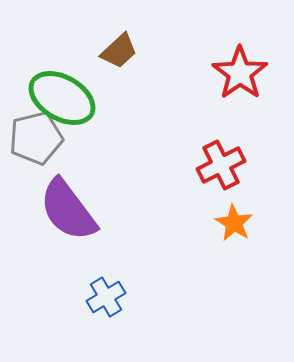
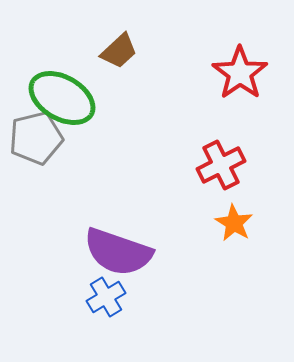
purple semicircle: moved 50 px right, 42 px down; rotated 34 degrees counterclockwise
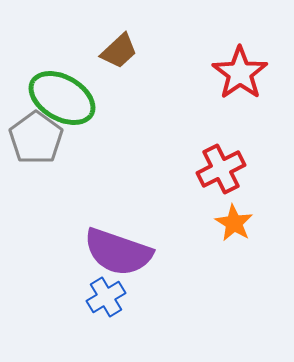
gray pentagon: rotated 22 degrees counterclockwise
red cross: moved 4 px down
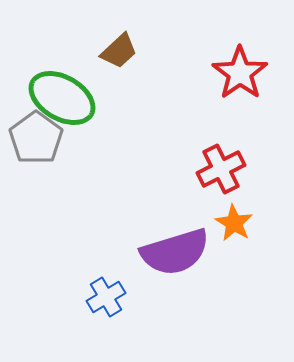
purple semicircle: moved 57 px right; rotated 36 degrees counterclockwise
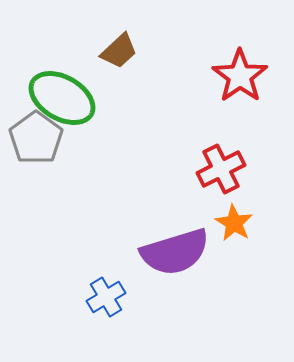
red star: moved 3 px down
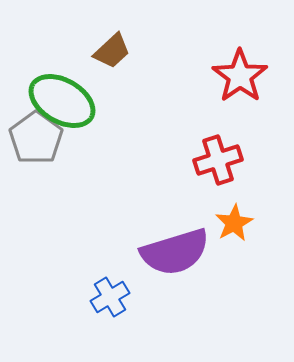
brown trapezoid: moved 7 px left
green ellipse: moved 3 px down
red cross: moved 3 px left, 9 px up; rotated 9 degrees clockwise
orange star: rotated 12 degrees clockwise
blue cross: moved 4 px right
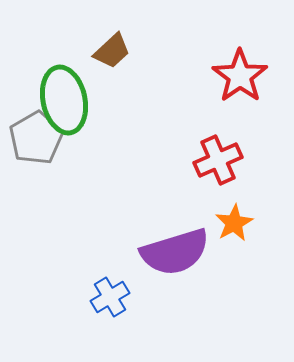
green ellipse: moved 2 px right, 1 px up; rotated 48 degrees clockwise
gray pentagon: rotated 6 degrees clockwise
red cross: rotated 6 degrees counterclockwise
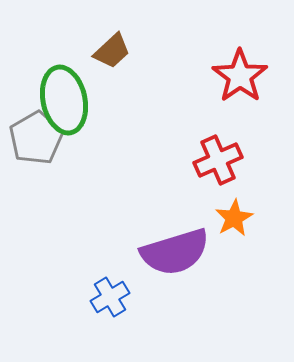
orange star: moved 5 px up
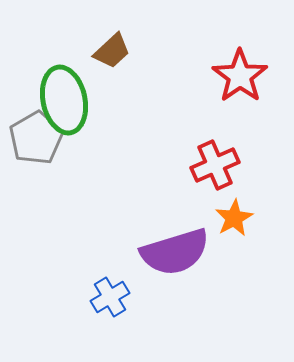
red cross: moved 3 px left, 5 px down
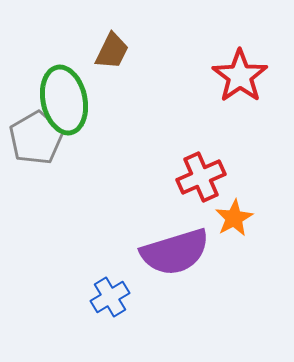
brown trapezoid: rotated 21 degrees counterclockwise
red cross: moved 14 px left, 12 px down
